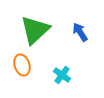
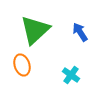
cyan cross: moved 9 px right
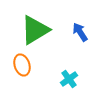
green triangle: rotated 12 degrees clockwise
cyan cross: moved 2 px left, 4 px down; rotated 18 degrees clockwise
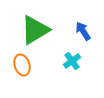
blue arrow: moved 3 px right, 1 px up
cyan cross: moved 3 px right, 18 px up
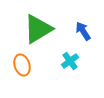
green triangle: moved 3 px right, 1 px up
cyan cross: moved 2 px left
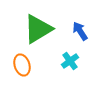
blue arrow: moved 3 px left
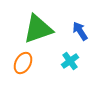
green triangle: rotated 12 degrees clockwise
orange ellipse: moved 1 px right, 2 px up; rotated 45 degrees clockwise
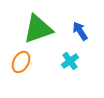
orange ellipse: moved 2 px left, 1 px up
